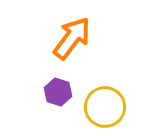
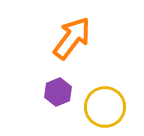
purple hexagon: rotated 20 degrees clockwise
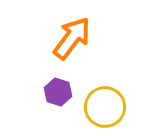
purple hexagon: rotated 20 degrees counterclockwise
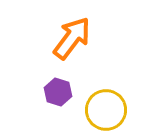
yellow circle: moved 1 px right, 3 px down
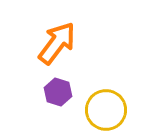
orange arrow: moved 15 px left, 5 px down
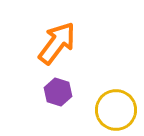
yellow circle: moved 10 px right
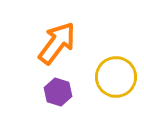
yellow circle: moved 33 px up
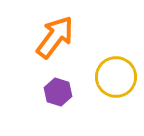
orange arrow: moved 2 px left, 6 px up
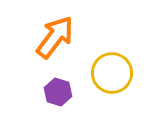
yellow circle: moved 4 px left, 4 px up
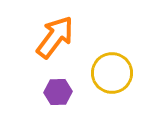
purple hexagon: rotated 20 degrees counterclockwise
